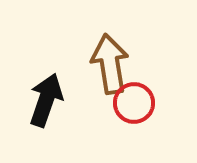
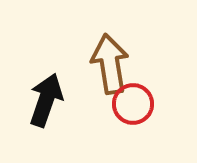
red circle: moved 1 px left, 1 px down
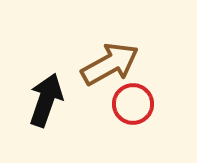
brown arrow: rotated 70 degrees clockwise
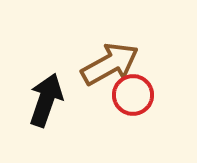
red circle: moved 9 px up
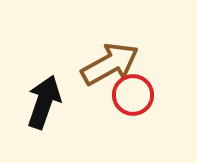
black arrow: moved 2 px left, 2 px down
